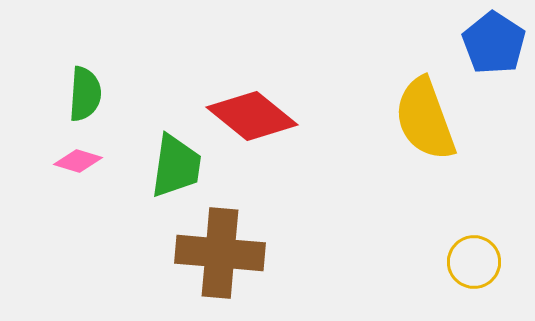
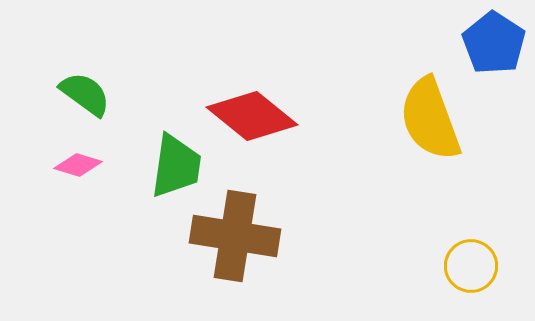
green semicircle: rotated 58 degrees counterclockwise
yellow semicircle: moved 5 px right
pink diamond: moved 4 px down
brown cross: moved 15 px right, 17 px up; rotated 4 degrees clockwise
yellow circle: moved 3 px left, 4 px down
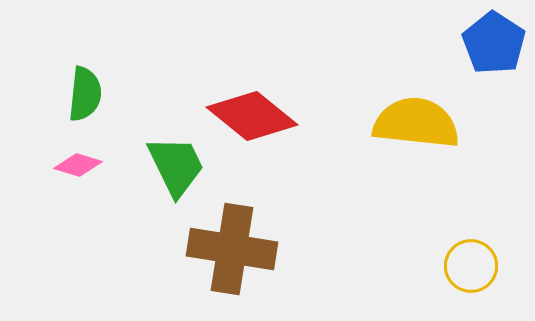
green semicircle: rotated 60 degrees clockwise
yellow semicircle: moved 14 px left, 4 px down; rotated 116 degrees clockwise
green trapezoid: rotated 34 degrees counterclockwise
brown cross: moved 3 px left, 13 px down
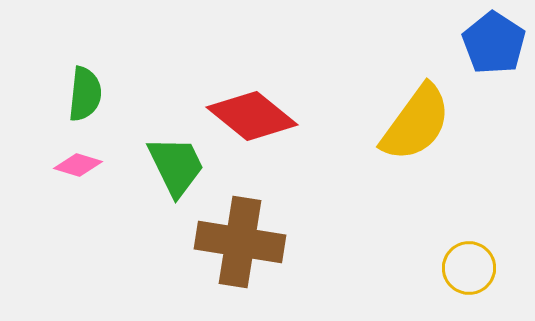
yellow semicircle: rotated 120 degrees clockwise
brown cross: moved 8 px right, 7 px up
yellow circle: moved 2 px left, 2 px down
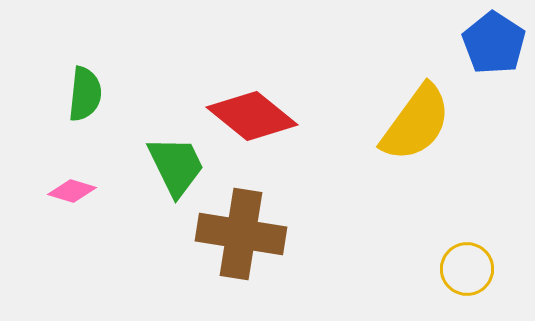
pink diamond: moved 6 px left, 26 px down
brown cross: moved 1 px right, 8 px up
yellow circle: moved 2 px left, 1 px down
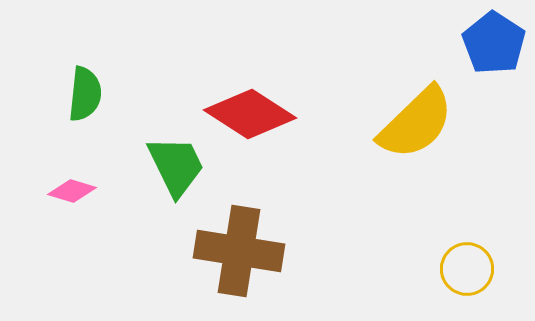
red diamond: moved 2 px left, 2 px up; rotated 6 degrees counterclockwise
yellow semicircle: rotated 10 degrees clockwise
brown cross: moved 2 px left, 17 px down
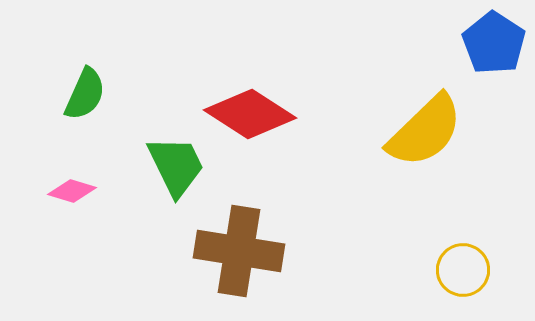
green semicircle: rotated 18 degrees clockwise
yellow semicircle: moved 9 px right, 8 px down
yellow circle: moved 4 px left, 1 px down
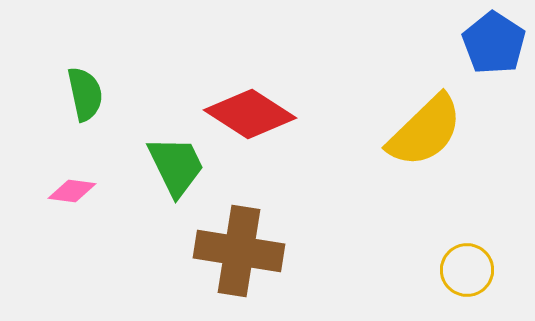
green semicircle: rotated 36 degrees counterclockwise
pink diamond: rotated 9 degrees counterclockwise
yellow circle: moved 4 px right
